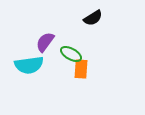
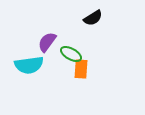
purple semicircle: moved 2 px right
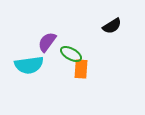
black semicircle: moved 19 px right, 8 px down
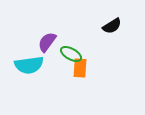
orange rectangle: moved 1 px left, 1 px up
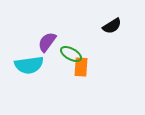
orange rectangle: moved 1 px right, 1 px up
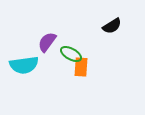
cyan semicircle: moved 5 px left
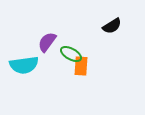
orange rectangle: moved 1 px up
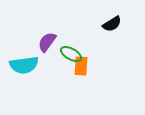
black semicircle: moved 2 px up
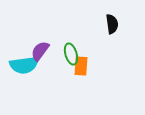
black semicircle: rotated 66 degrees counterclockwise
purple semicircle: moved 7 px left, 9 px down
green ellipse: rotated 45 degrees clockwise
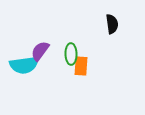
green ellipse: rotated 15 degrees clockwise
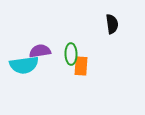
purple semicircle: rotated 45 degrees clockwise
